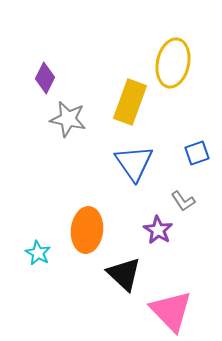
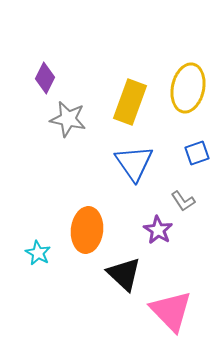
yellow ellipse: moved 15 px right, 25 px down
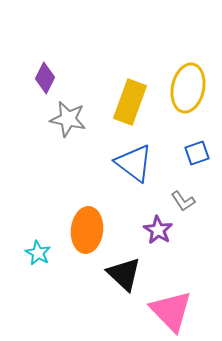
blue triangle: rotated 18 degrees counterclockwise
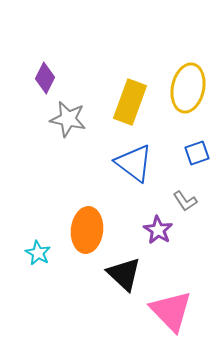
gray L-shape: moved 2 px right
